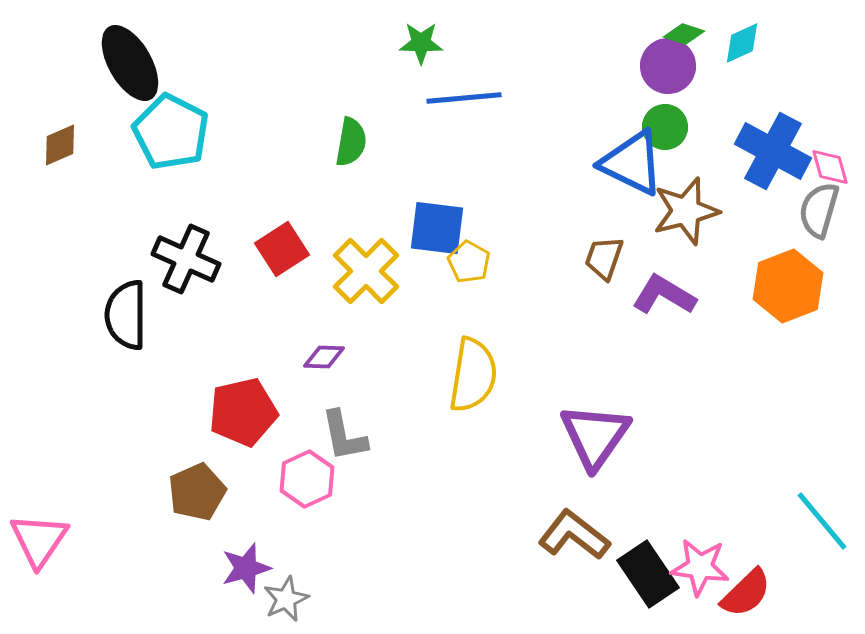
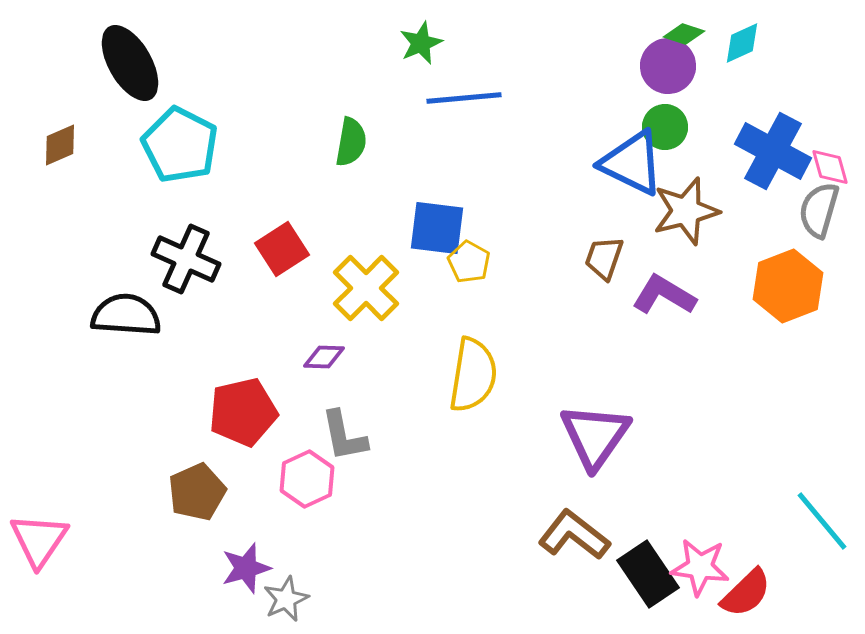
green star: rotated 24 degrees counterclockwise
cyan pentagon: moved 9 px right, 13 px down
yellow cross: moved 17 px down
black semicircle: rotated 94 degrees clockwise
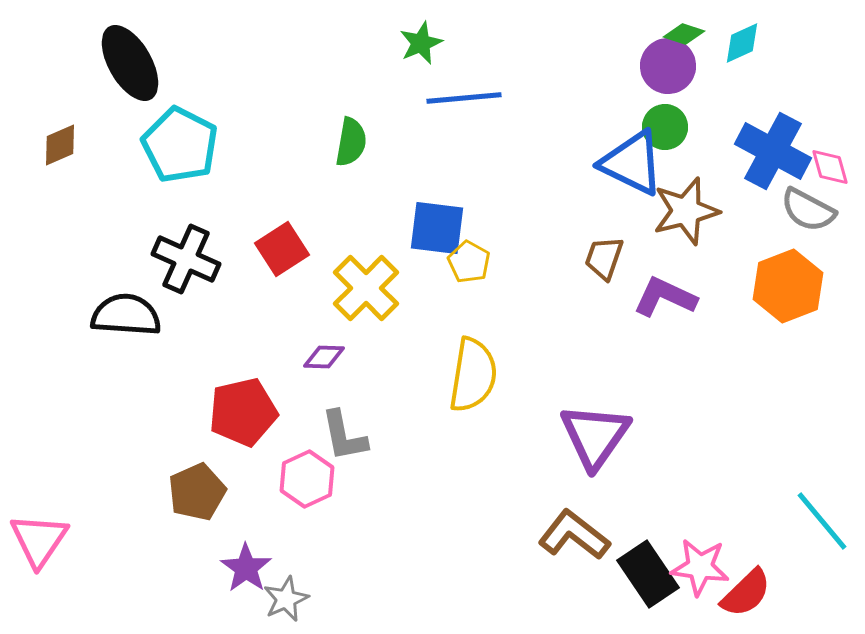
gray semicircle: moved 11 px left; rotated 78 degrees counterclockwise
purple L-shape: moved 1 px right, 2 px down; rotated 6 degrees counterclockwise
purple star: rotated 21 degrees counterclockwise
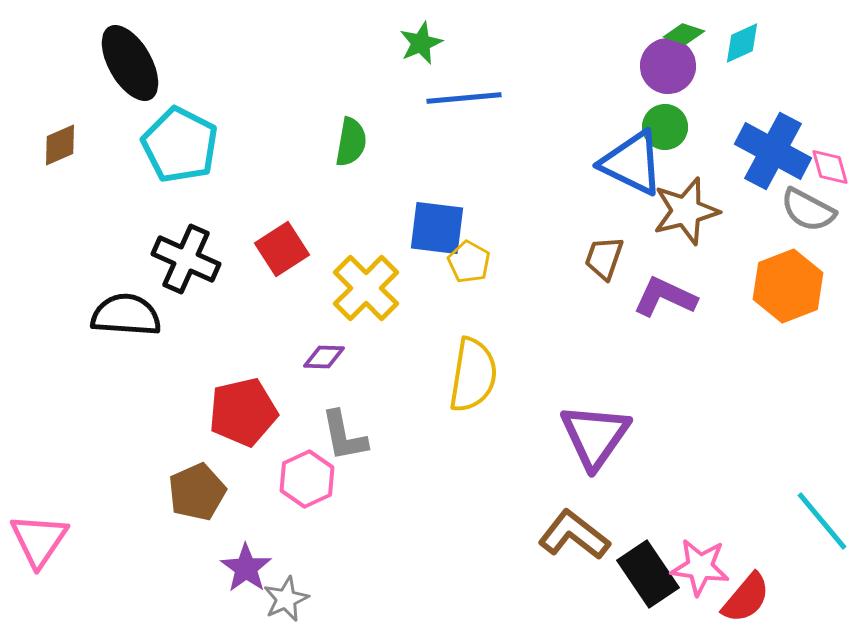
red semicircle: moved 5 px down; rotated 6 degrees counterclockwise
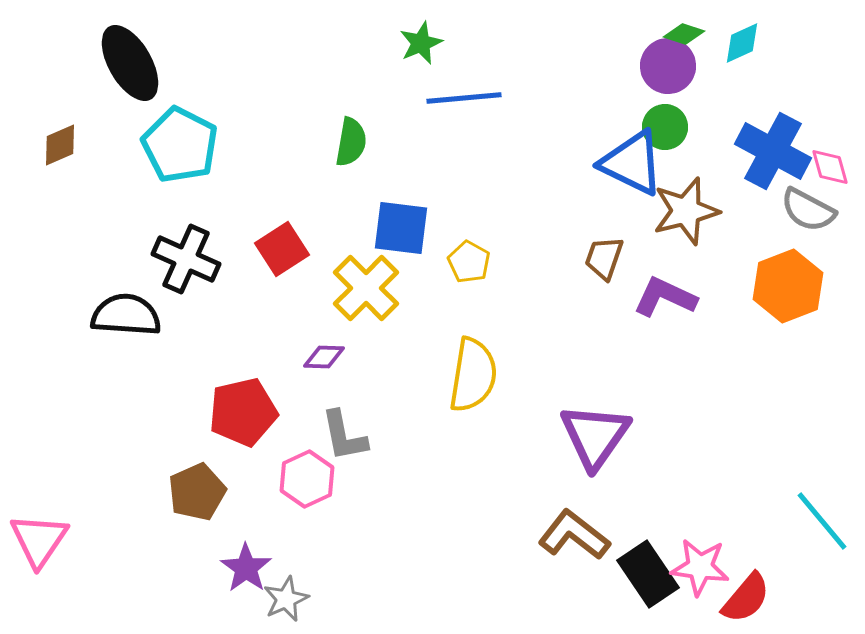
blue square: moved 36 px left
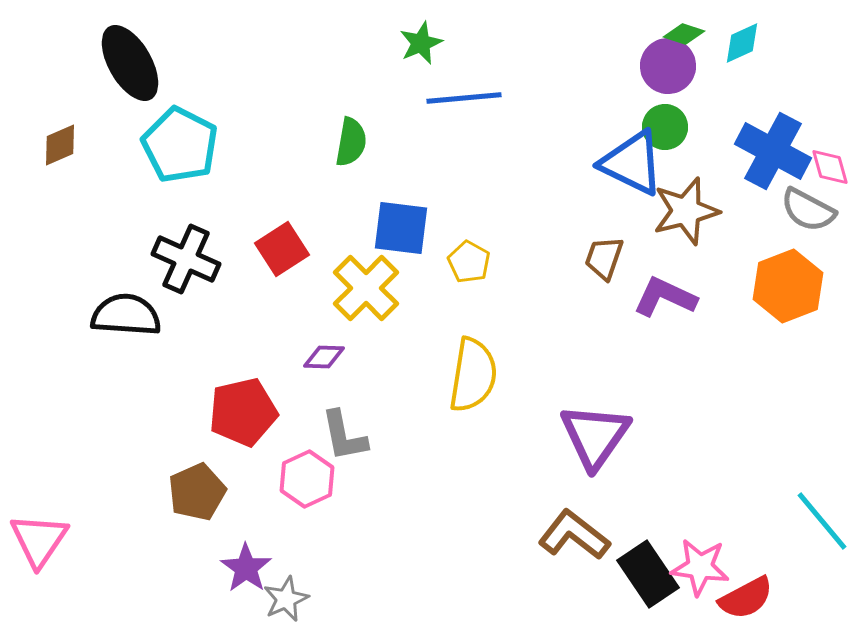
red semicircle: rotated 22 degrees clockwise
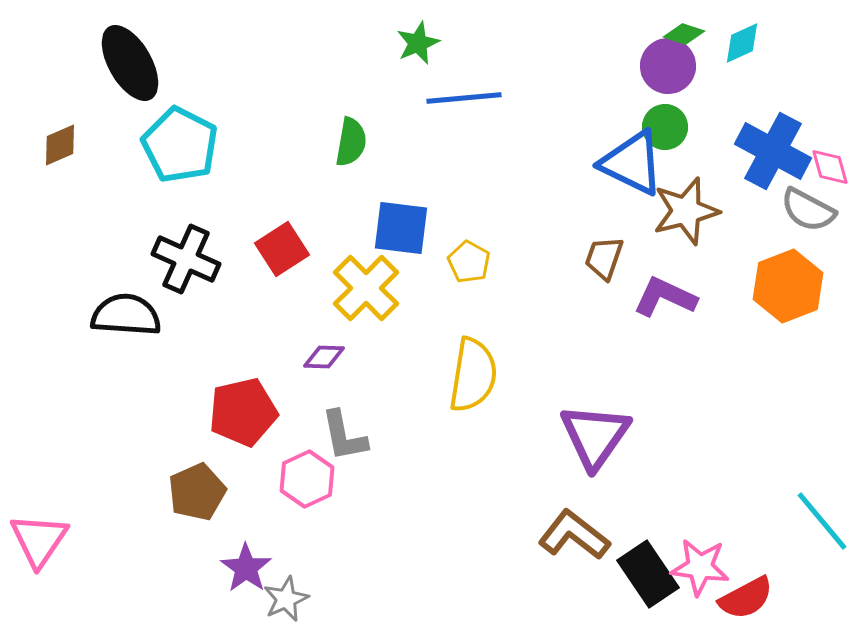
green star: moved 3 px left
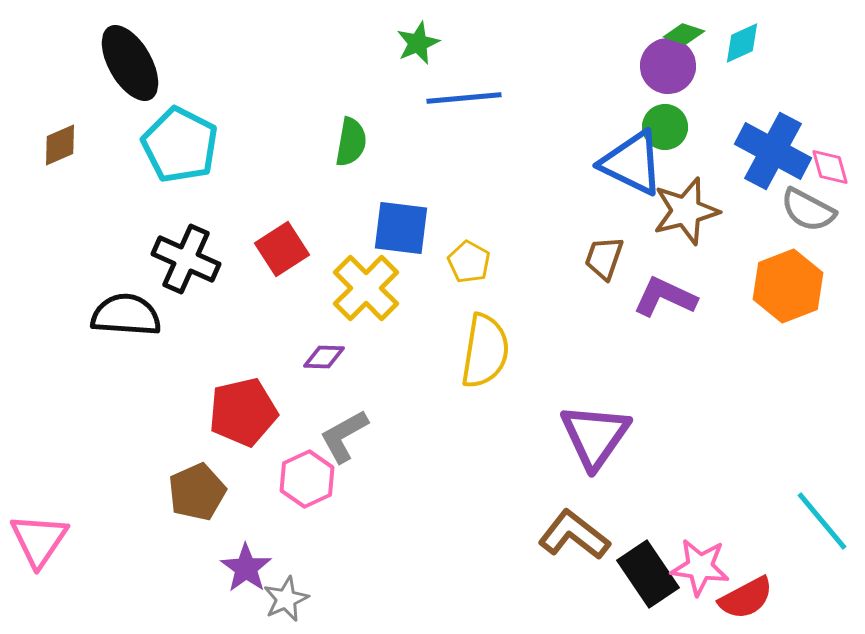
yellow semicircle: moved 12 px right, 24 px up
gray L-shape: rotated 72 degrees clockwise
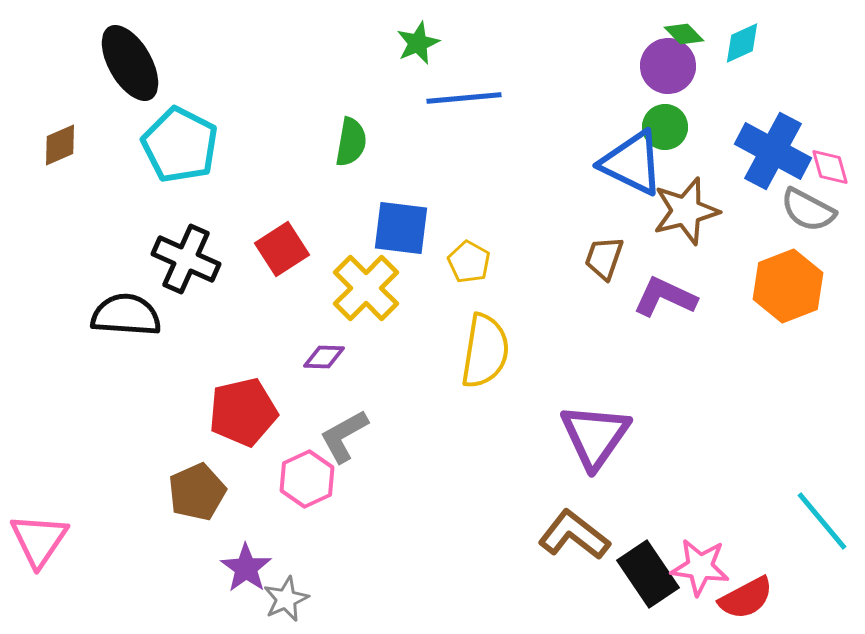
green diamond: rotated 27 degrees clockwise
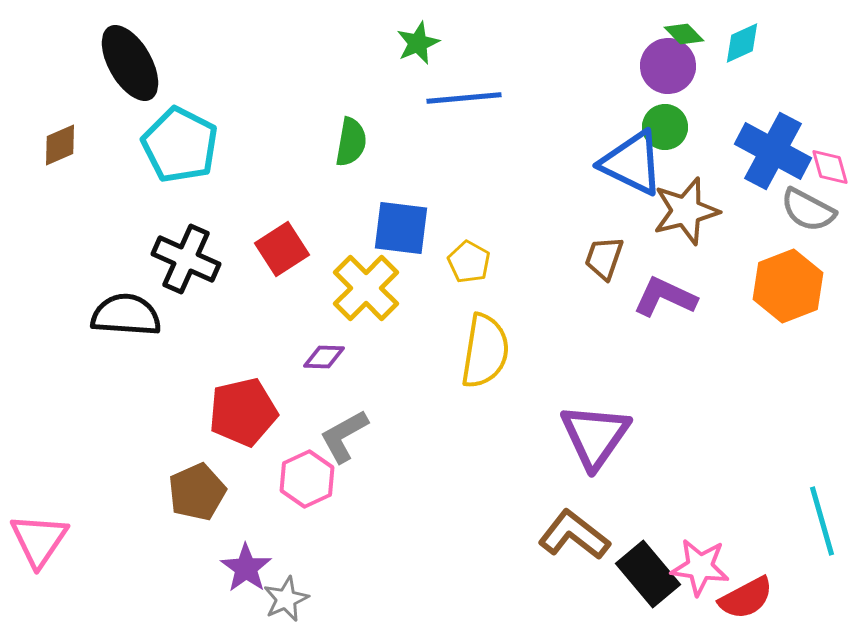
cyan line: rotated 24 degrees clockwise
black rectangle: rotated 6 degrees counterclockwise
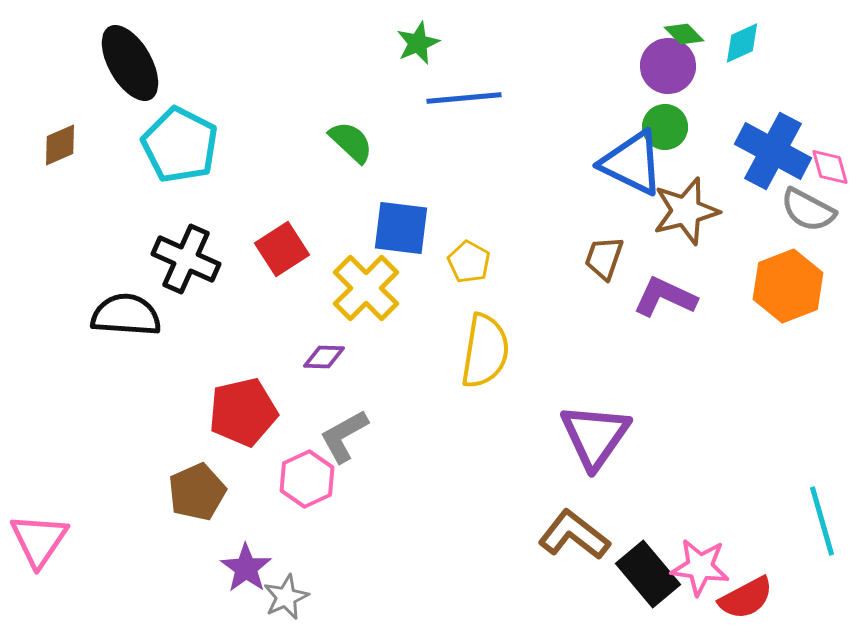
green semicircle: rotated 57 degrees counterclockwise
gray star: moved 2 px up
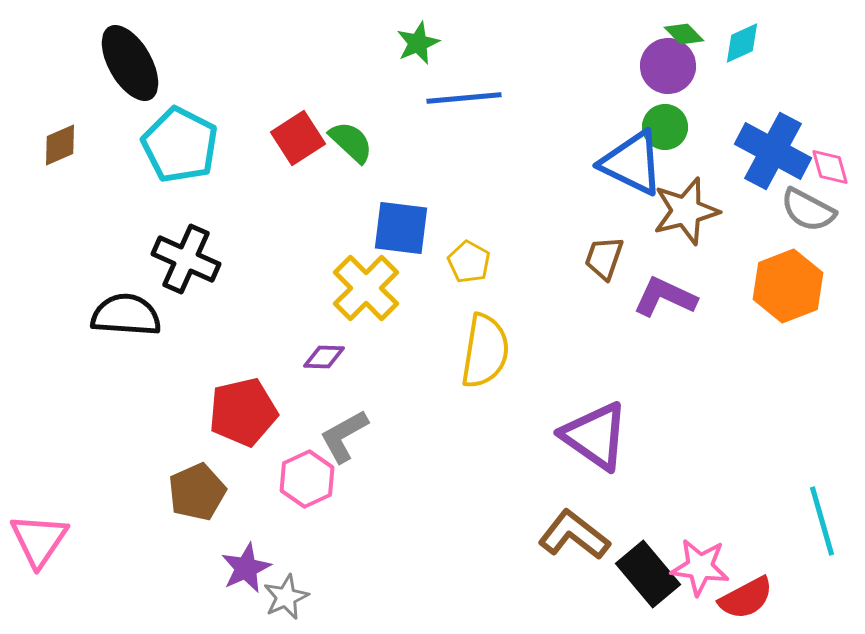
red square: moved 16 px right, 111 px up
purple triangle: rotated 30 degrees counterclockwise
purple star: rotated 12 degrees clockwise
